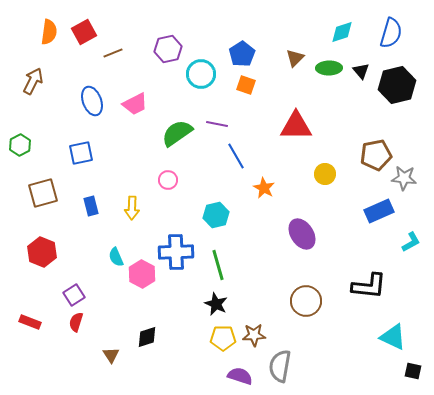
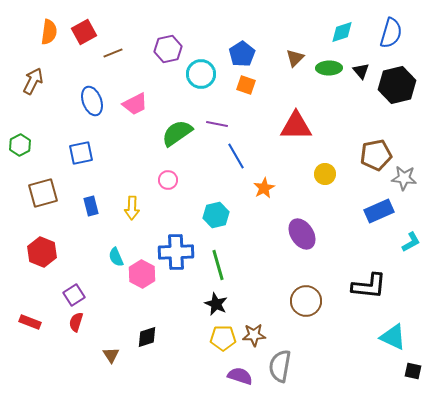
orange star at (264, 188): rotated 15 degrees clockwise
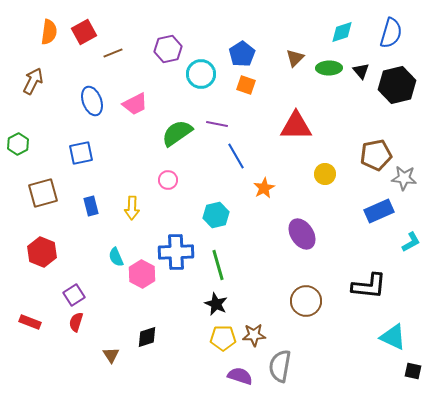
green hexagon at (20, 145): moved 2 px left, 1 px up
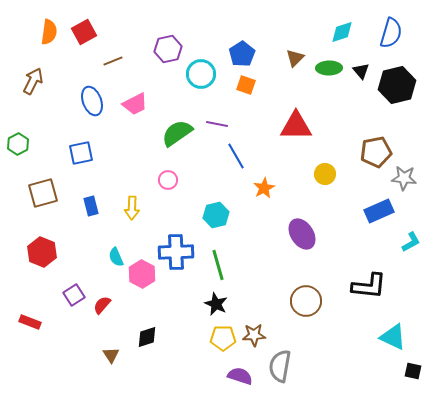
brown line at (113, 53): moved 8 px down
brown pentagon at (376, 155): moved 3 px up
red semicircle at (76, 322): moved 26 px right, 17 px up; rotated 24 degrees clockwise
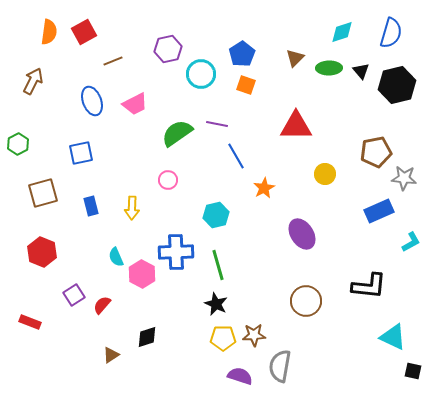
brown triangle at (111, 355): rotated 30 degrees clockwise
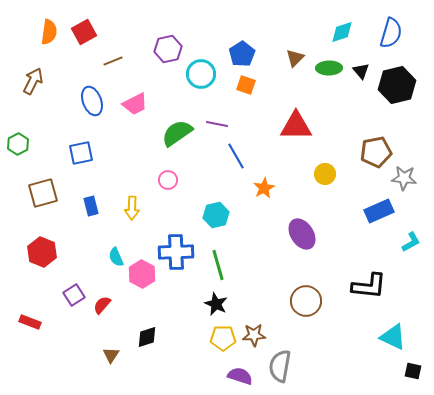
brown triangle at (111, 355): rotated 24 degrees counterclockwise
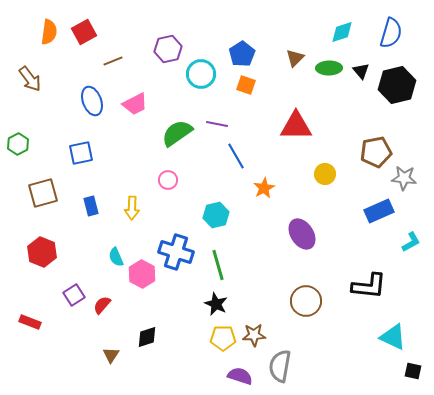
brown arrow at (33, 81): moved 3 px left, 2 px up; rotated 116 degrees clockwise
blue cross at (176, 252): rotated 20 degrees clockwise
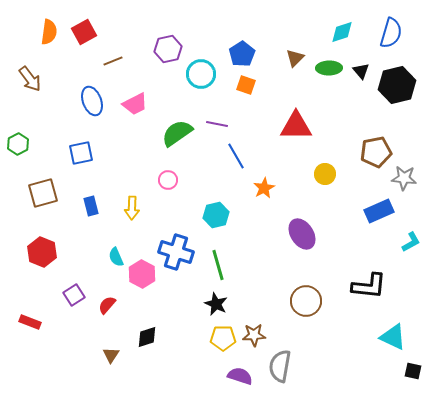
red semicircle at (102, 305): moved 5 px right
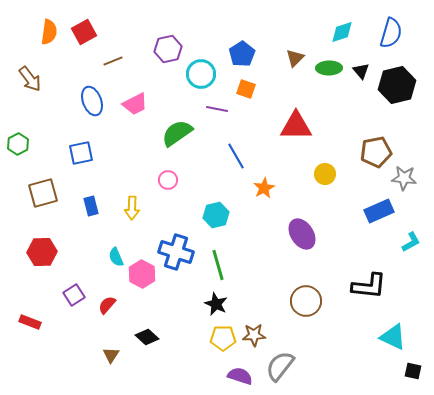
orange square at (246, 85): moved 4 px down
purple line at (217, 124): moved 15 px up
red hexagon at (42, 252): rotated 24 degrees counterclockwise
black diamond at (147, 337): rotated 60 degrees clockwise
gray semicircle at (280, 366): rotated 28 degrees clockwise
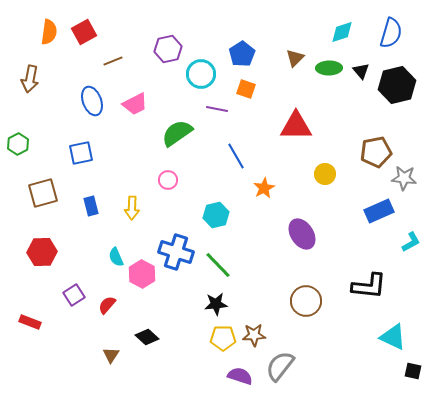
brown arrow at (30, 79): rotated 48 degrees clockwise
green line at (218, 265): rotated 28 degrees counterclockwise
black star at (216, 304): rotated 30 degrees counterclockwise
